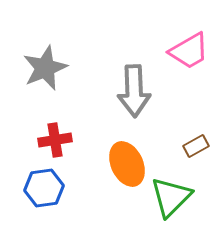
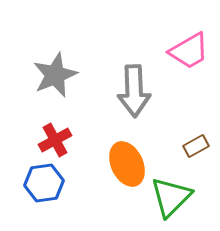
gray star: moved 10 px right, 7 px down
red cross: rotated 20 degrees counterclockwise
blue hexagon: moved 5 px up
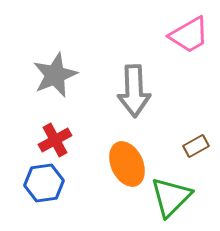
pink trapezoid: moved 16 px up
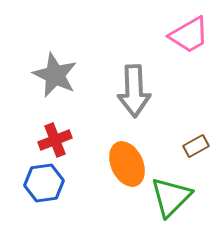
gray star: rotated 24 degrees counterclockwise
red cross: rotated 8 degrees clockwise
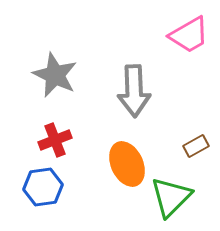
blue hexagon: moved 1 px left, 4 px down
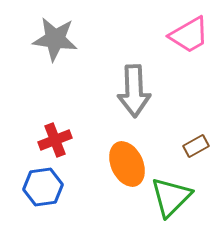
gray star: moved 36 px up; rotated 18 degrees counterclockwise
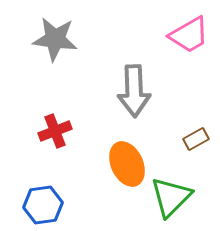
red cross: moved 9 px up
brown rectangle: moved 7 px up
blue hexagon: moved 18 px down
